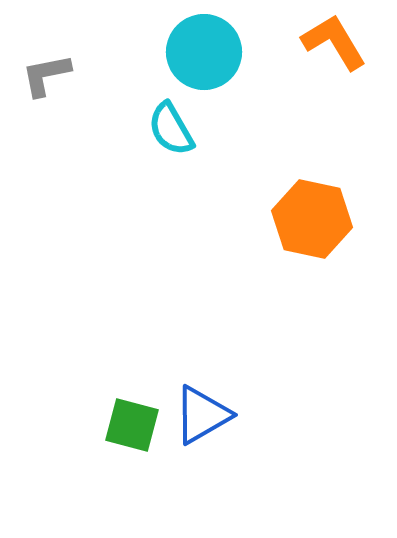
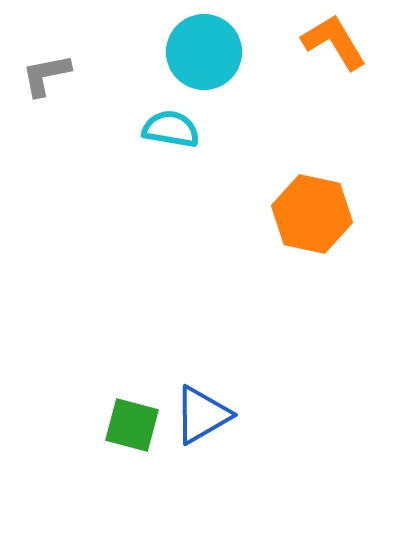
cyan semicircle: rotated 130 degrees clockwise
orange hexagon: moved 5 px up
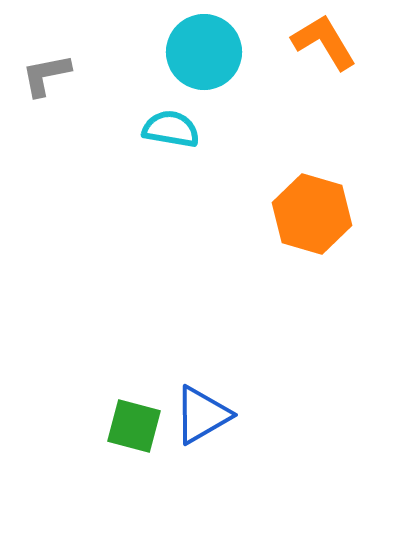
orange L-shape: moved 10 px left
orange hexagon: rotated 4 degrees clockwise
green square: moved 2 px right, 1 px down
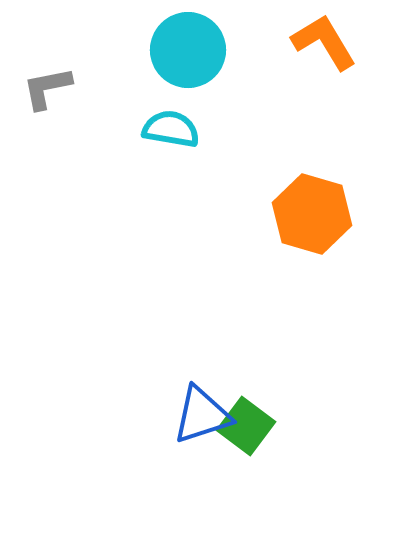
cyan circle: moved 16 px left, 2 px up
gray L-shape: moved 1 px right, 13 px down
blue triangle: rotated 12 degrees clockwise
green square: moved 112 px right; rotated 22 degrees clockwise
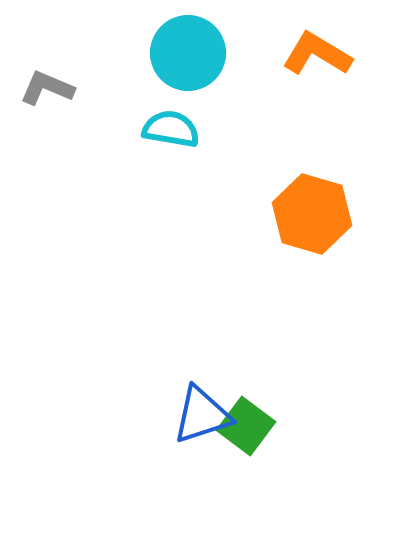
orange L-shape: moved 7 px left, 12 px down; rotated 28 degrees counterclockwise
cyan circle: moved 3 px down
gray L-shape: rotated 34 degrees clockwise
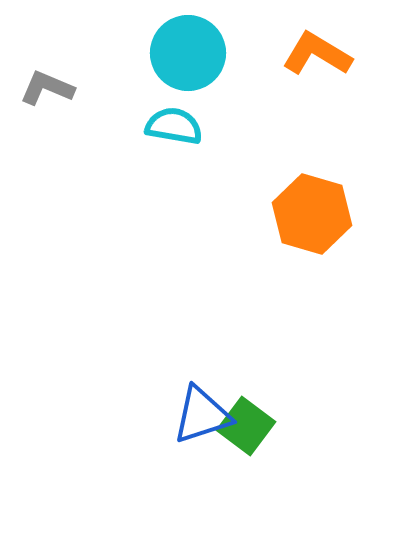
cyan semicircle: moved 3 px right, 3 px up
